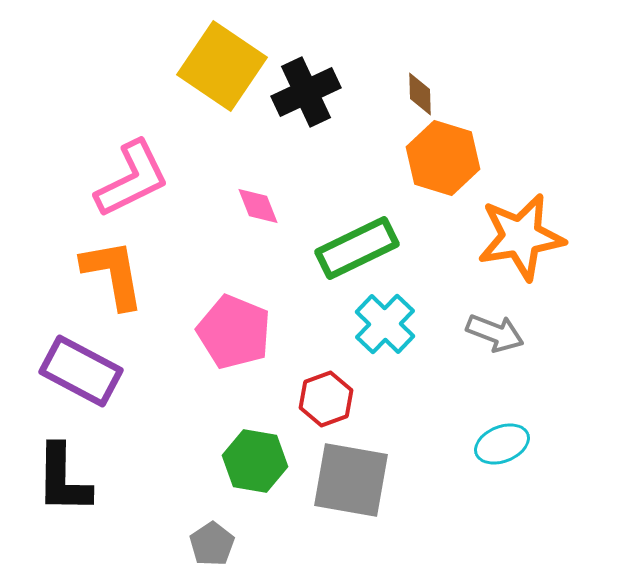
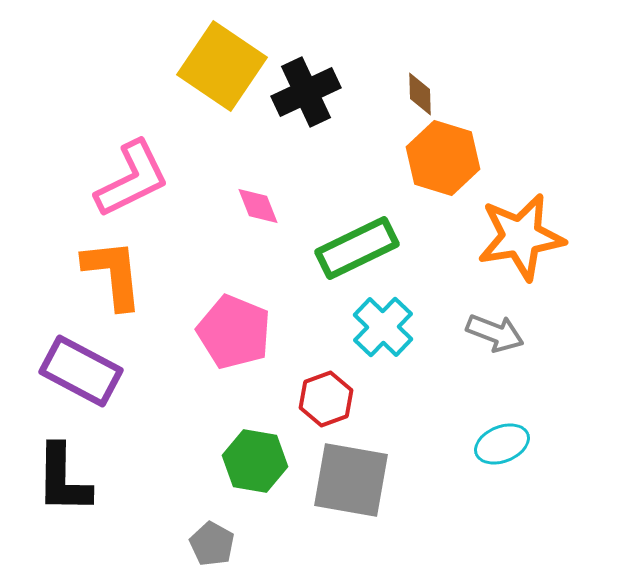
orange L-shape: rotated 4 degrees clockwise
cyan cross: moved 2 px left, 3 px down
gray pentagon: rotated 9 degrees counterclockwise
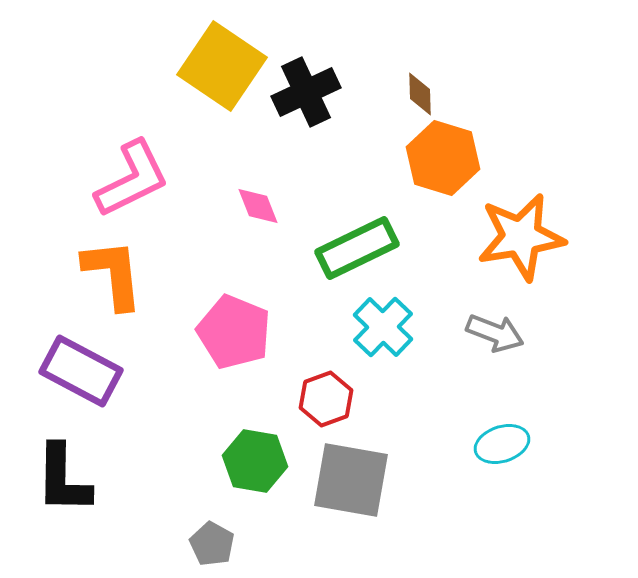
cyan ellipse: rotated 4 degrees clockwise
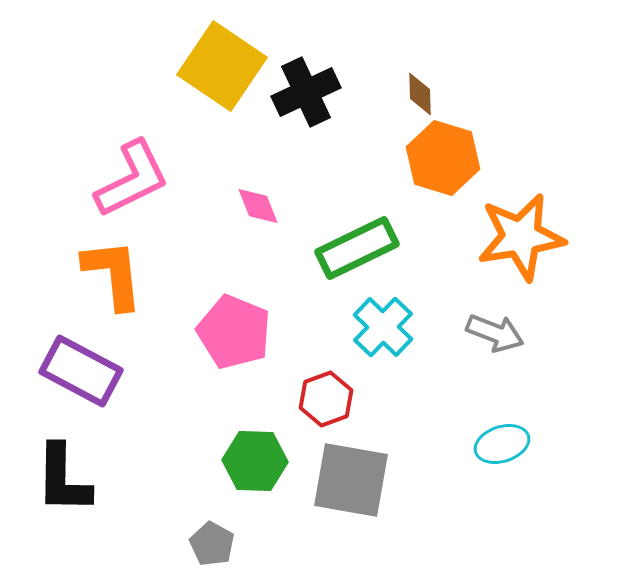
green hexagon: rotated 8 degrees counterclockwise
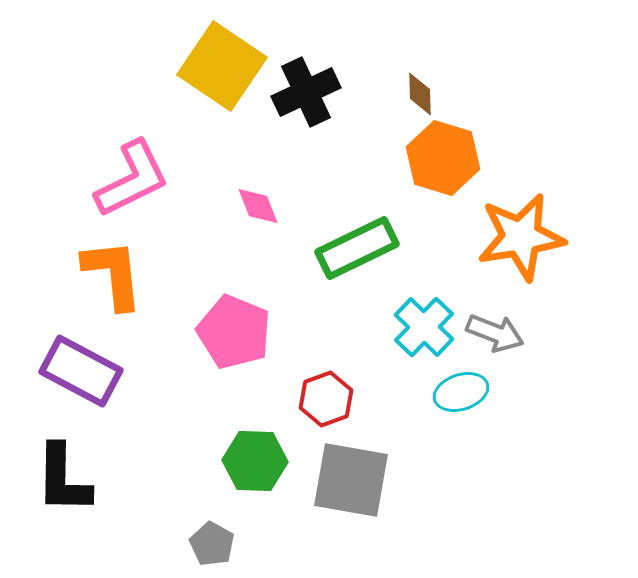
cyan cross: moved 41 px right
cyan ellipse: moved 41 px left, 52 px up
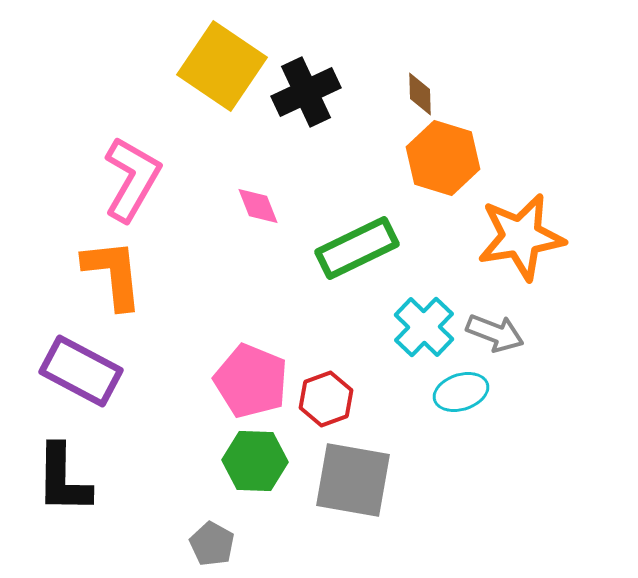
pink L-shape: rotated 34 degrees counterclockwise
pink pentagon: moved 17 px right, 49 px down
gray square: moved 2 px right
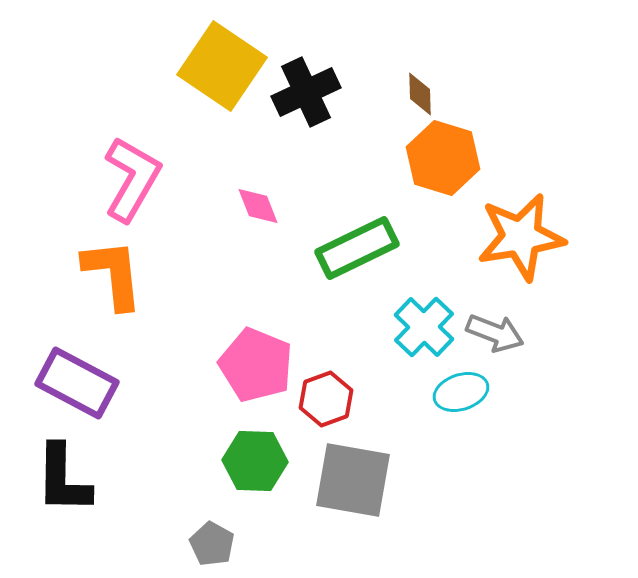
purple rectangle: moved 4 px left, 12 px down
pink pentagon: moved 5 px right, 16 px up
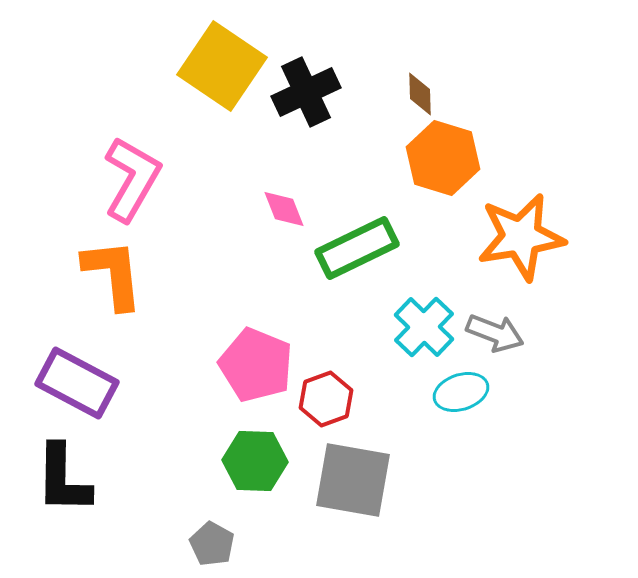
pink diamond: moved 26 px right, 3 px down
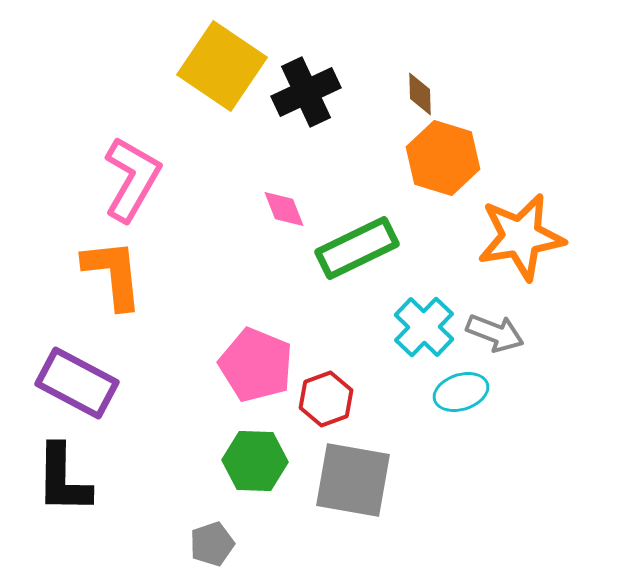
gray pentagon: rotated 24 degrees clockwise
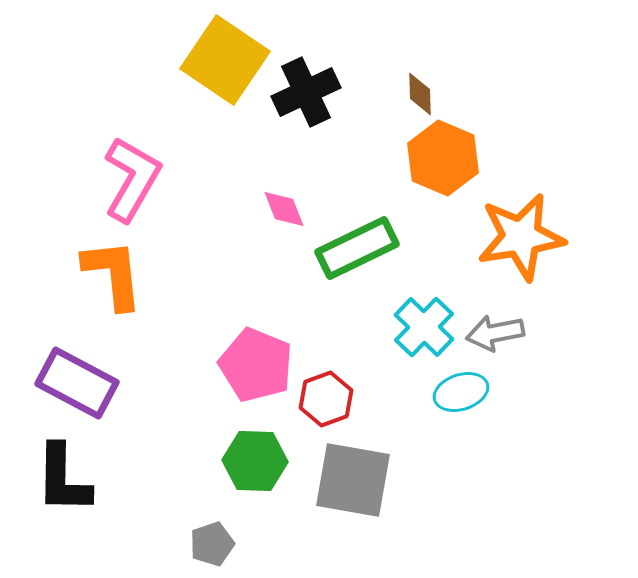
yellow square: moved 3 px right, 6 px up
orange hexagon: rotated 6 degrees clockwise
gray arrow: rotated 148 degrees clockwise
